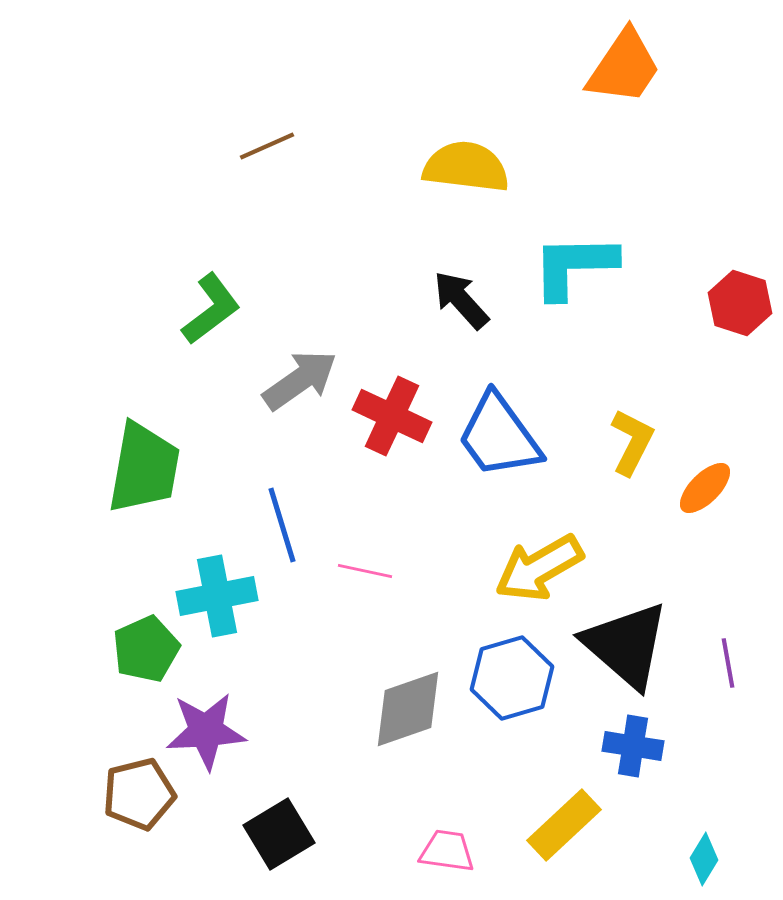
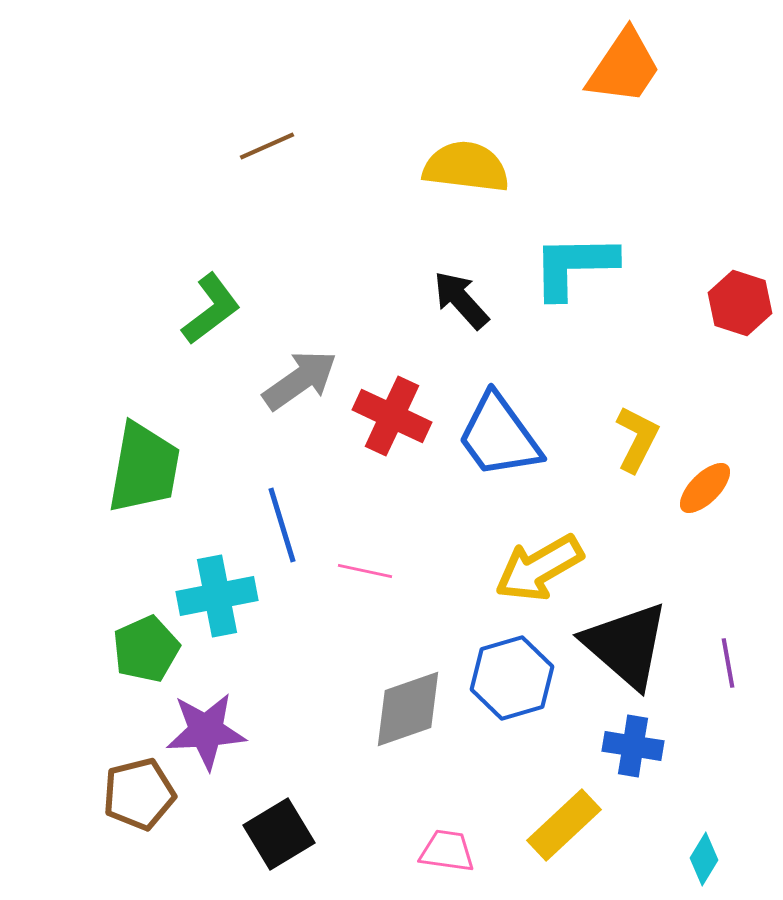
yellow L-shape: moved 5 px right, 3 px up
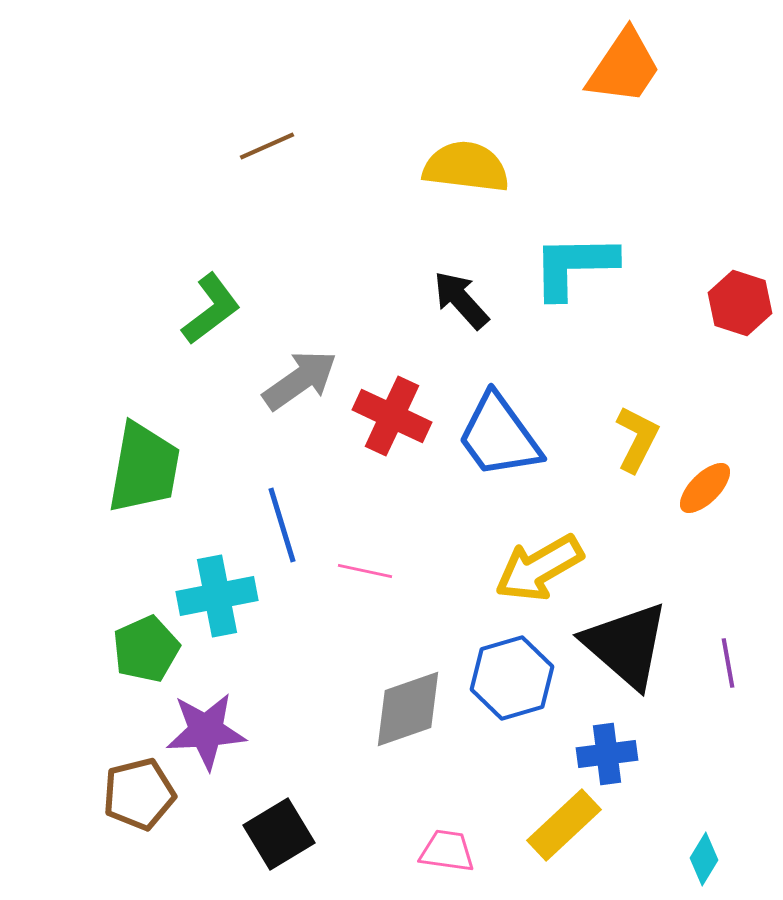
blue cross: moved 26 px left, 8 px down; rotated 16 degrees counterclockwise
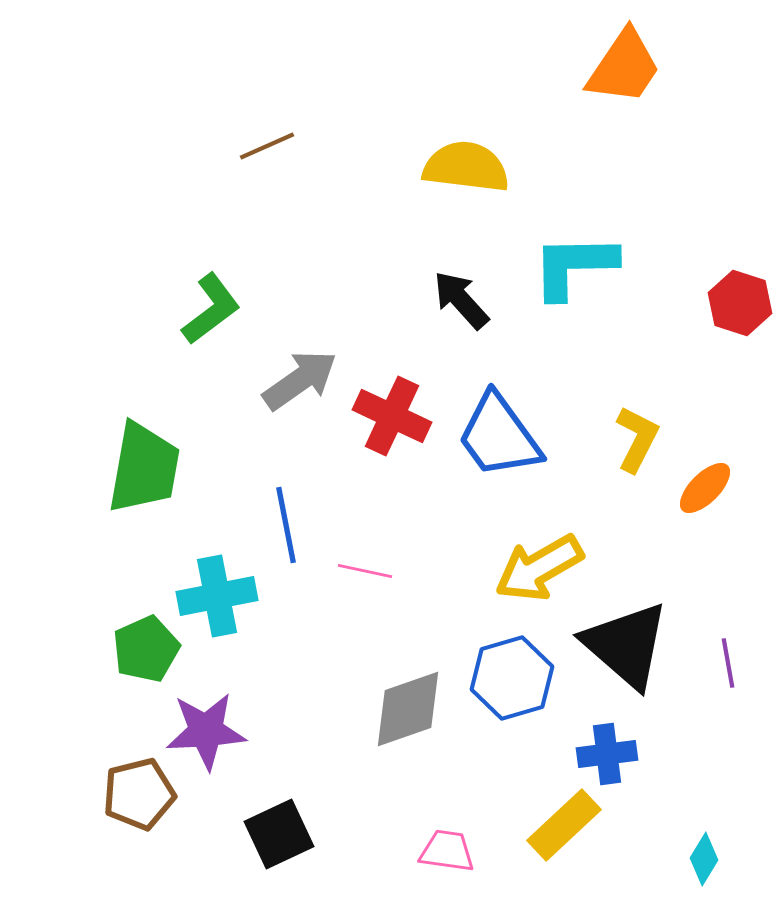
blue line: moved 4 px right; rotated 6 degrees clockwise
black square: rotated 6 degrees clockwise
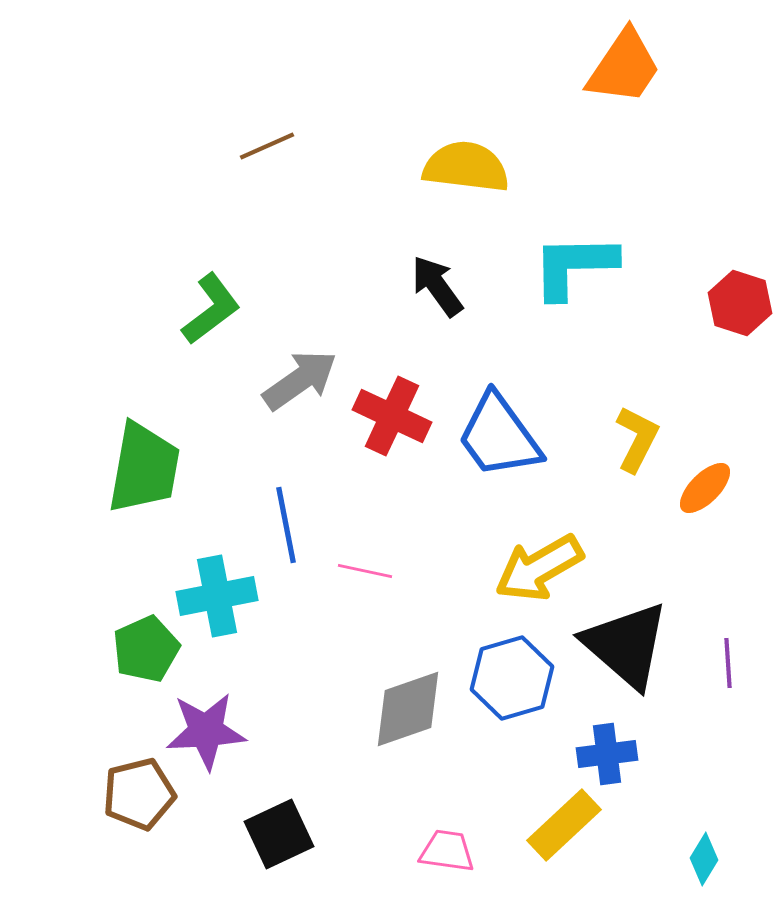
black arrow: moved 24 px left, 14 px up; rotated 6 degrees clockwise
purple line: rotated 6 degrees clockwise
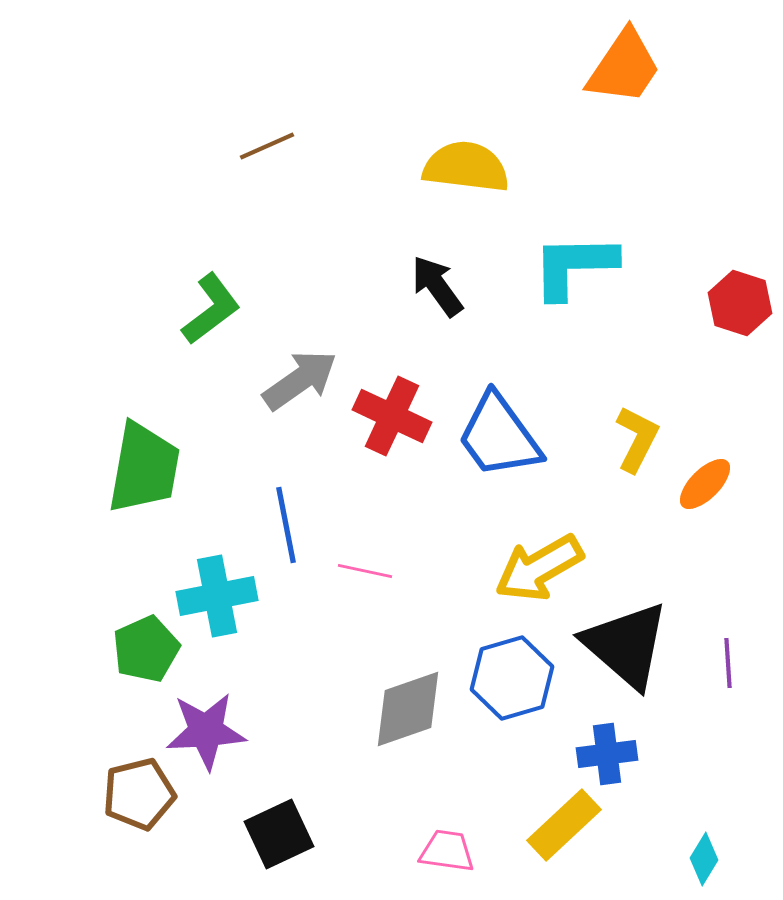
orange ellipse: moved 4 px up
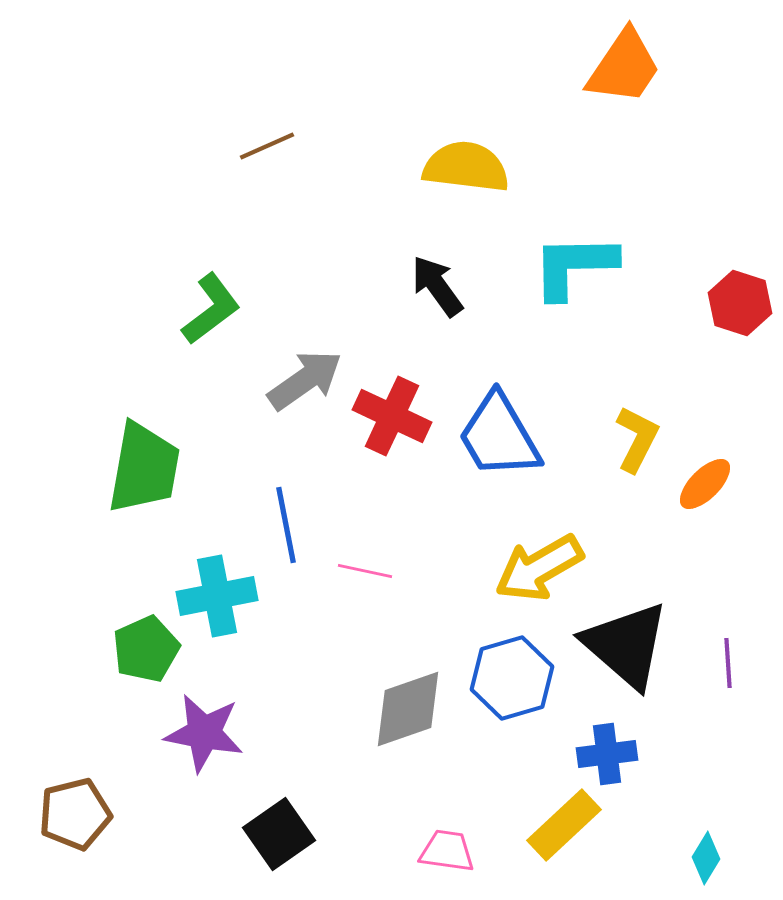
gray arrow: moved 5 px right
blue trapezoid: rotated 6 degrees clockwise
purple star: moved 2 px left, 2 px down; rotated 14 degrees clockwise
brown pentagon: moved 64 px left, 20 px down
black square: rotated 10 degrees counterclockwise
cyan diamond: moved 2 px right, 1 px up
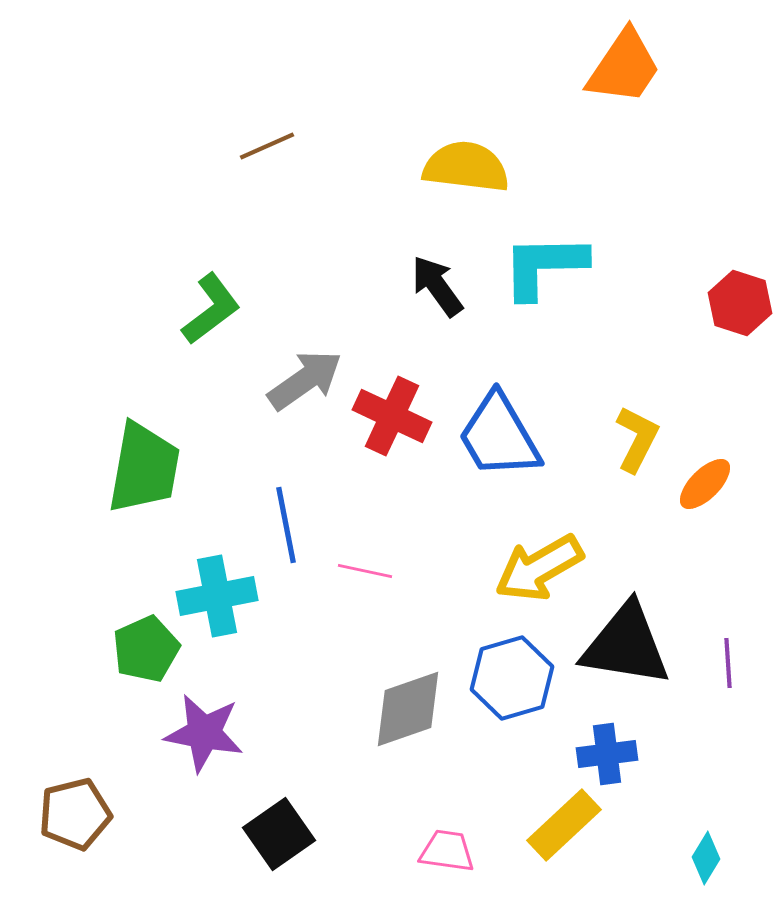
cyan L-shape: moved 30 px left
black triangle: rotated 32 degrees counterclockwise
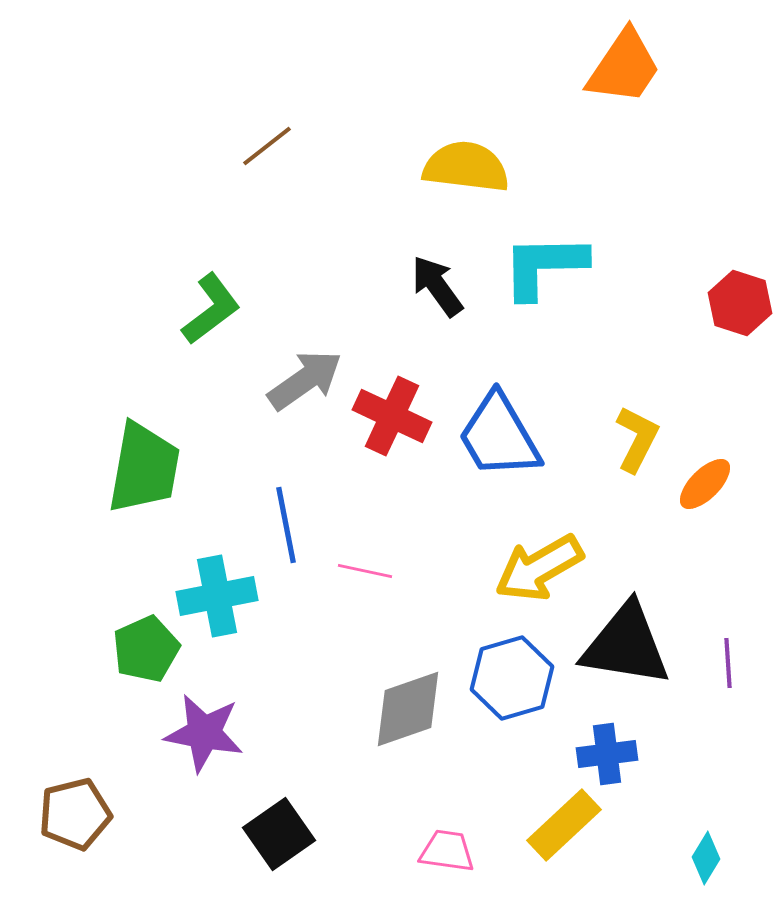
brown line: rotated 14 degrees counterclockwise
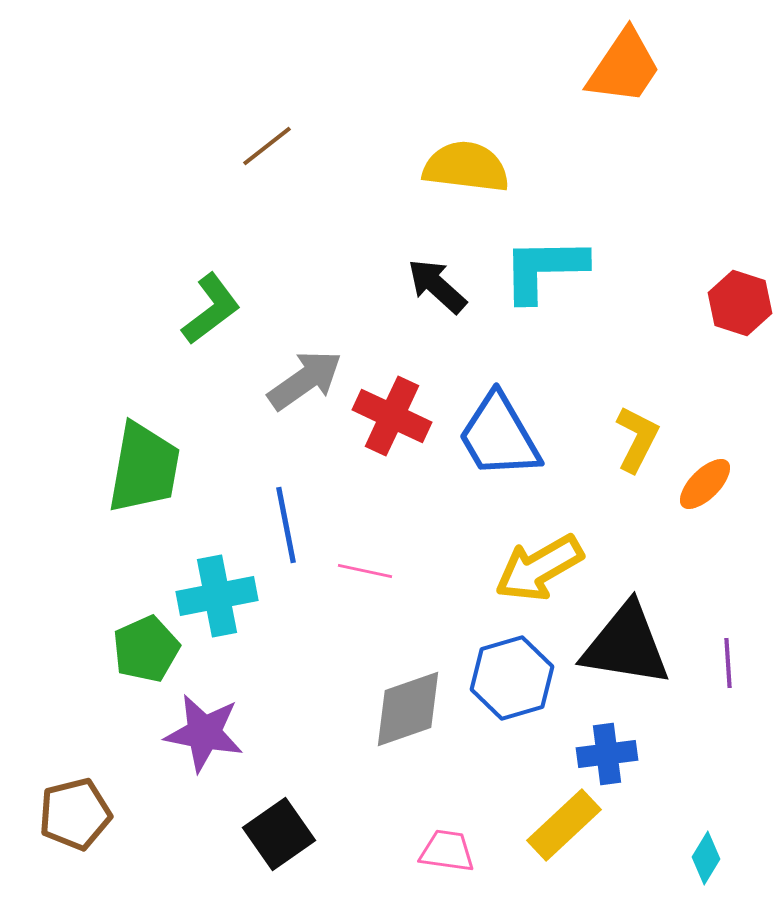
cyan L-shape: moved 3 px down
black arrow: rotated 12 degrees counterclockwise
